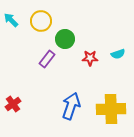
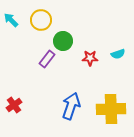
yellow circle: moved 1 px up
green circle: moved 2 px left, 2 px down
red cross: moved 1 px right, 1 px down
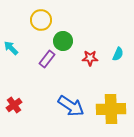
cyan arrow: moved 28 px down
cyan semicircle: rotated 48 degrees counterclockwise
blue arrow: rotated 104 degrees clockwise
